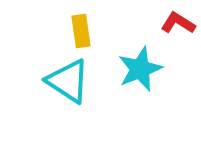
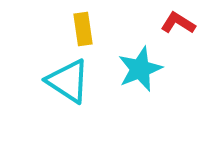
yellow rectangle: moved 2 px right, 2 px up
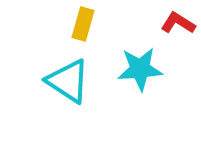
yellow rectangle: moved 5 px up; rotated 24 degrees clockwise
cyan star: rotated 18 degrees clockwise
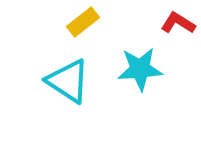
yellow rectangle: moved 2 px up; rotated 36 degrees clockwise
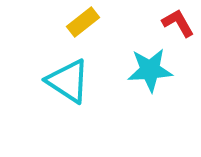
red L-shape: rotated 28 degrees clockwise
cyan star: moved 10 px right, 1 px down
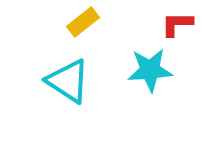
red L-shape: moved 1 px left, 1 px down; rotated 60 degrees counterclockwise
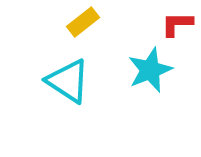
cyan star: rotated 18 degrees counterclockwise
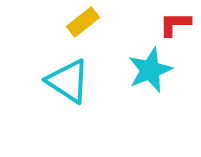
red L-shape: moved 2 px left
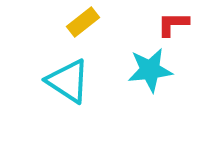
red L-shape: moved 2 px left
cyan star: rotated 15 degrees clockwise
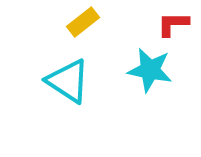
cyan star: rotated 18 degrees clockwise
